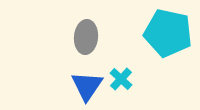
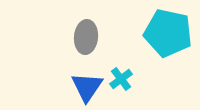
cyan cross: rotated 10 degrees clockwise
blue triangle: moved 1 px down
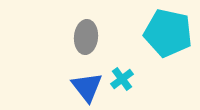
cyan cross: moved 1 px right
blue triangle: rotated 12 degrees counterclockwise
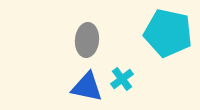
gray ellipse: moved 1 px right, 3 px down
blue triangle: rotated 40 degrees counterclockwise
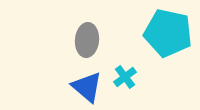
cyan cross: moved 3 px right, 2 px up
blue triangle: rotated 28 degrees clockwise
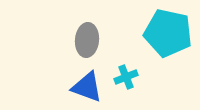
cyan cross: moved 1 px right; rotated 15 degrees clockwise
blue triangle: rotated 20 degrees counterclockwise
